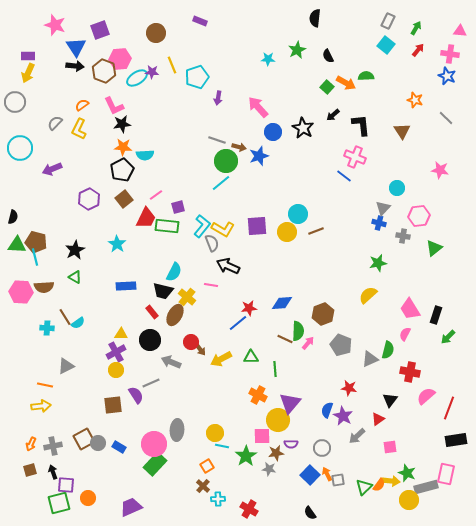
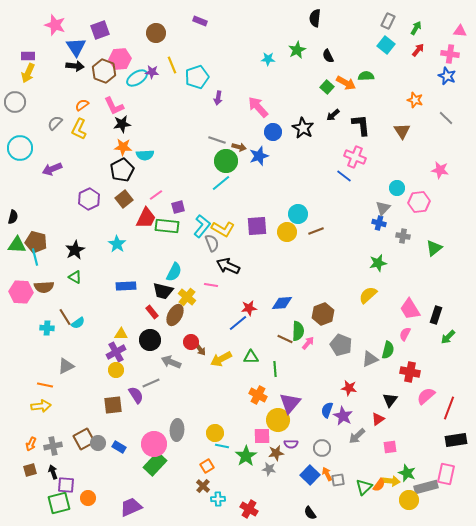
pink hexagon at (419, 216): moved 14 px up
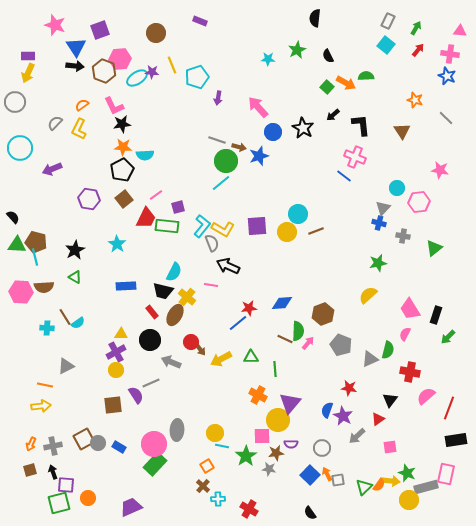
purple hexagon at (89, 199): rotated 25 degrees counterclockwise
black semicircle at (13, 217): rotated 56 degrees counterclockwise
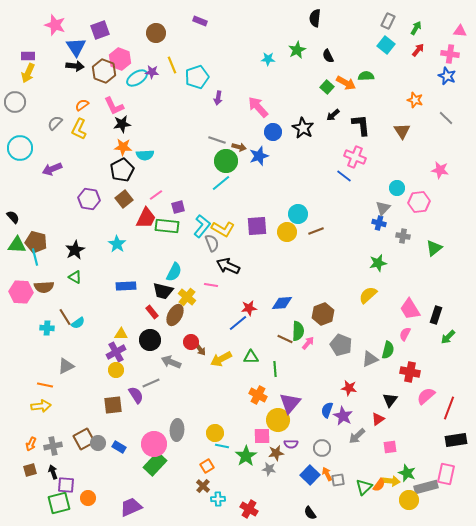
pink hexagon at (120, 59): rotated 25 degrees clockwise
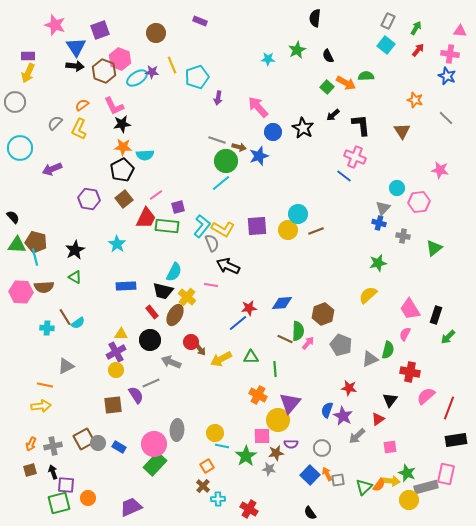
yellow circle at (287, 232): moved 1 px right, 2 px up
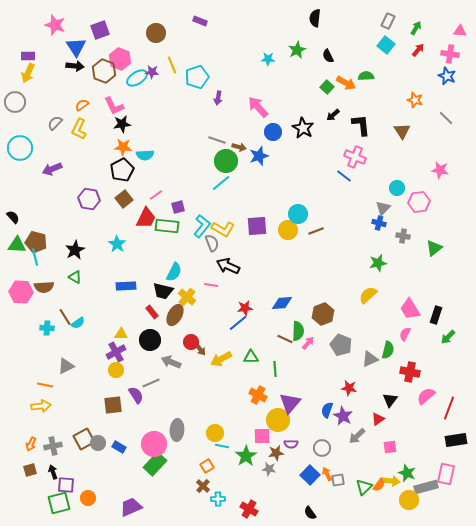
red star at (249, 308): moved 4 px left
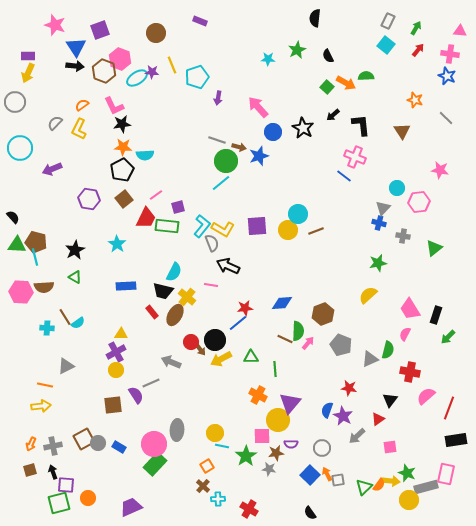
black circle at (150, 340): moved 65 px right
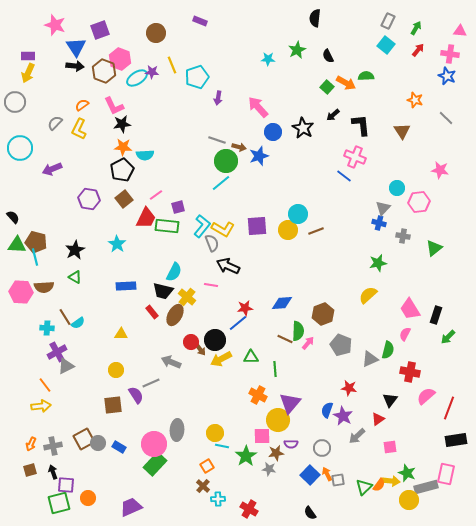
purple cross at (116, 352): moved 59 px left
orange line at (45, 385): rotated 42 degrees clockwise
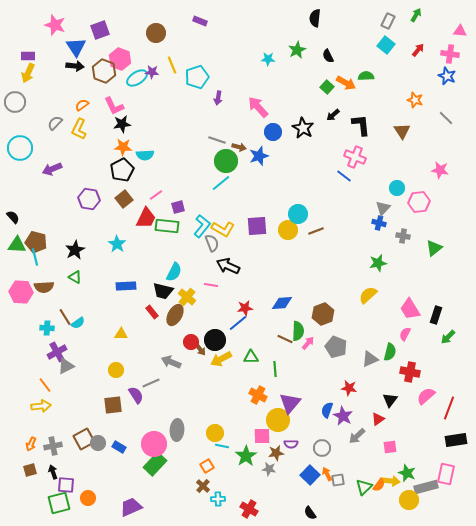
green arrow at (416, 28): moved 13 px up
gray pentagon at (341, 345): moved 5 px left, 2 px down
green semicircle at (388, 350): moved 2 px right, 2 px down
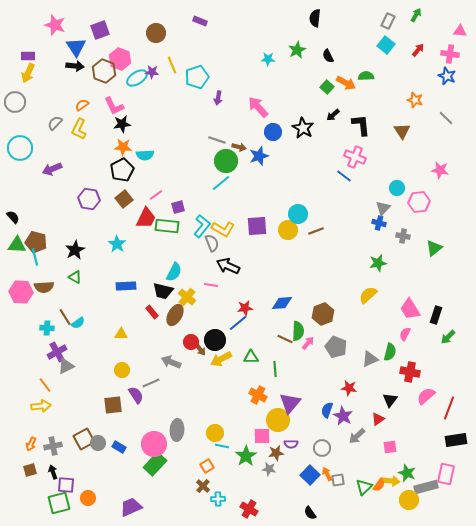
yellow circle at (116, 370): moved 6 px right
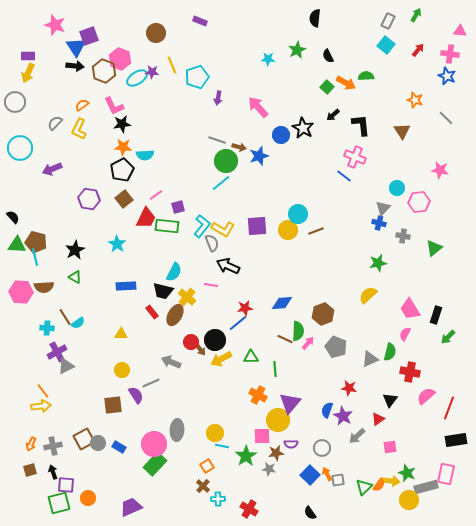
purple square at (100, 30): moved 11 px left, 6 px down
blue circle at (273, 132): moved 8 px right, 3 px down
orange line at (45, 385): moved 2 px left, 6 px down
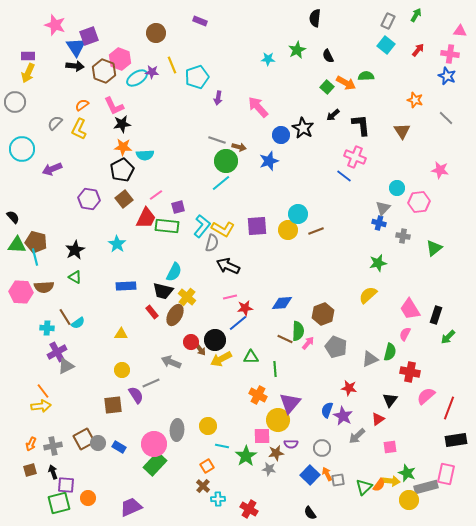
cyan circle at (20, 148): moved 2 px right, 1 px down
blue star at (259, 156): moved 10 px right, 5 px down
gray semicircle at (212, 243): rotated 36 degrees clockwise
pink line at (211, 285): moved 19 px right, 12 px down; rotated 24 degrees counterclockwise
yellow circle at (215, 433): moved 7 px left, 7 px up
